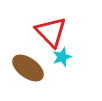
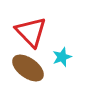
red triangle: moved 20 px left
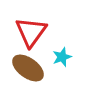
red triangle: rotated 20 degrees clockwise
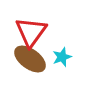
brown ellipse: moved 2 px right, 9 px up
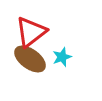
red triangle: rotated 16 degrees clockwise
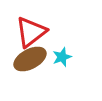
brown ellipse: rotated 64 degrees counterclockwise
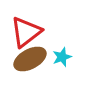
red triangle: moved 5 px left
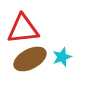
red triangle: moved 3 px left, 3 px up; rotated 32 degrees clockwise
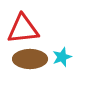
brown ellipse: rotated 28 degrees clockwise
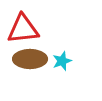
cyan star: moved 4 px down
